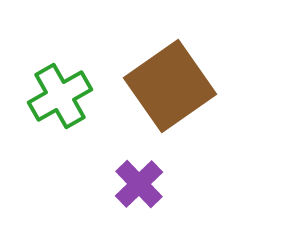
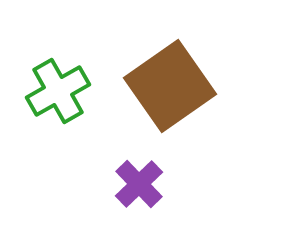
green cross: moved 2 px left, 5 px up
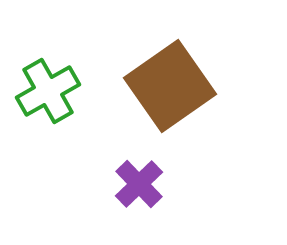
green cross: moved 10 px left
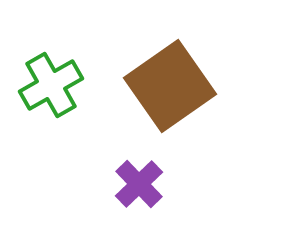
green cross: moved 3 px right, 6 px up
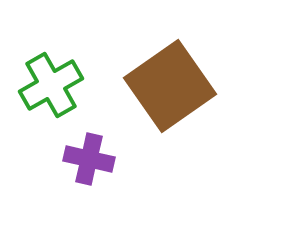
purple cross: moved 50 px left, 25 px up; rotated 33 degrees counterclockwise
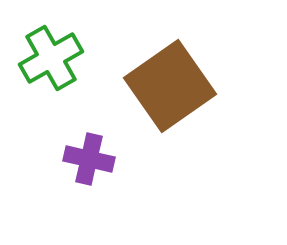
green cross: moved 27 px up
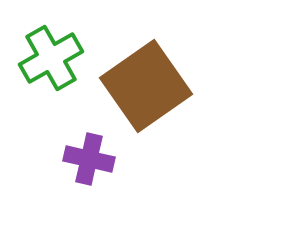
brown square: moved 24 px left
